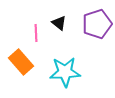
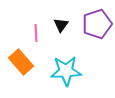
black triangle: moved 2 px right, 2 px down; rotated 28 degrees clockwise
cyan star: moved 1 px right, 1 px up
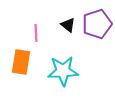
black triangle: moved 7 px right; rotated 28 degrees counterclockwise
orange rectangle: rotated 50 degrees clockwise
cyan star: moved 3 px left
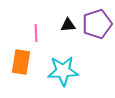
black triangle: rotated 42 degrees counterclockwise
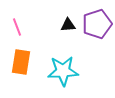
pink line: moved 19 px left, 6 px up; rotated 18 degrees counterclockwise
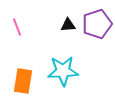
orange rectangle: moved 2 px right, 19 px down
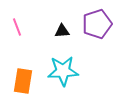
black triangle: moved 6 px left, 6 px down
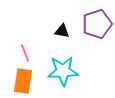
pink line: moved 8 px right, 26 px down
black triangle: rotated 14 degrees clockwise
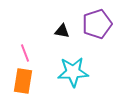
cyan star: moved 10 px right, 1 px down
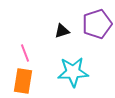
black triangle: rotated 28 degrees counterclockwise
